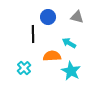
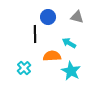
black line: moved 2 px right
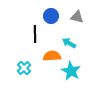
blue circle: moved 3 px right, 1 px up
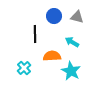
blue circle: moved 3 px right
cyan arrow: moved 3 px right, 1 px up
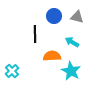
cyan cross: moved 12 px left, 3 px down
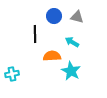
cyan cross: moved 3 px down; rotated 32 degrees clockwise
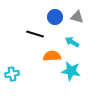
blue circle: moved 1 px right, 1 px down
black line: rotated 72 degrees counterclockwise
cyan star: rotated 18 degrees counterclockwise
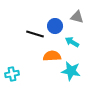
blue circle: moved 9 px down
